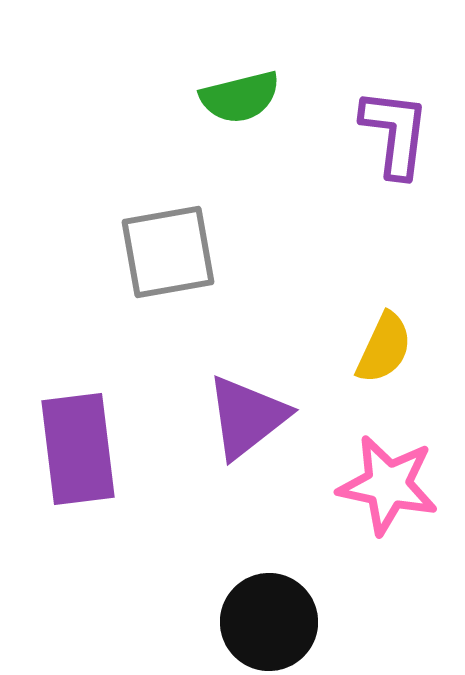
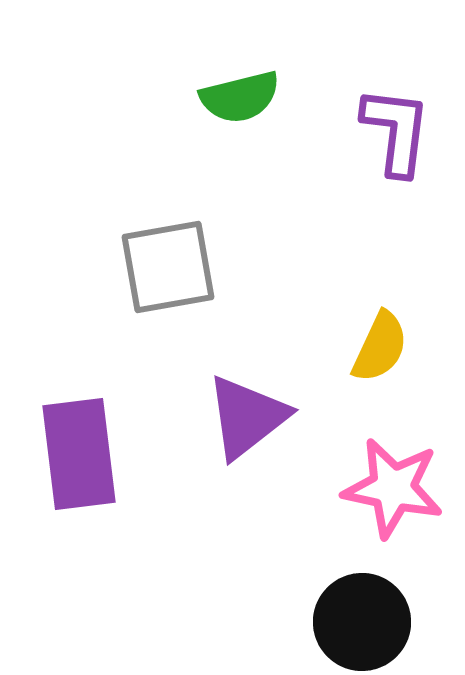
purple L-shape: moved 1 px right, 2 px up
gray square: moved 15 px down
yellow semicircle: moved 4 px left, 1 px up
purple rectangle: moved 1 px right, 5 px down
pink star: moved 5 px right, 3 px down
black circle: moved 93 px right
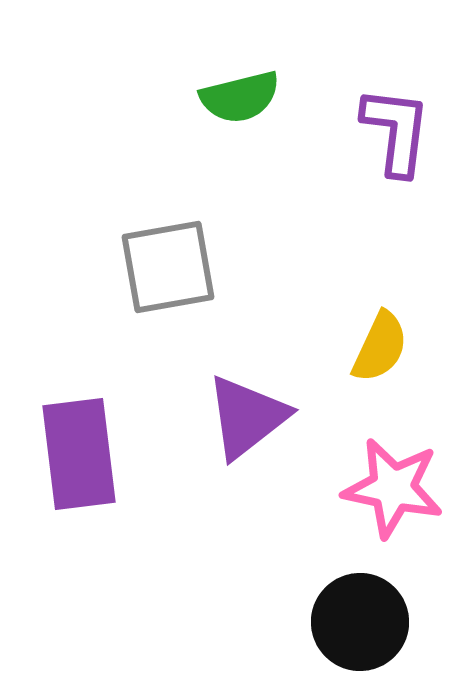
black circle: moved 2 px left
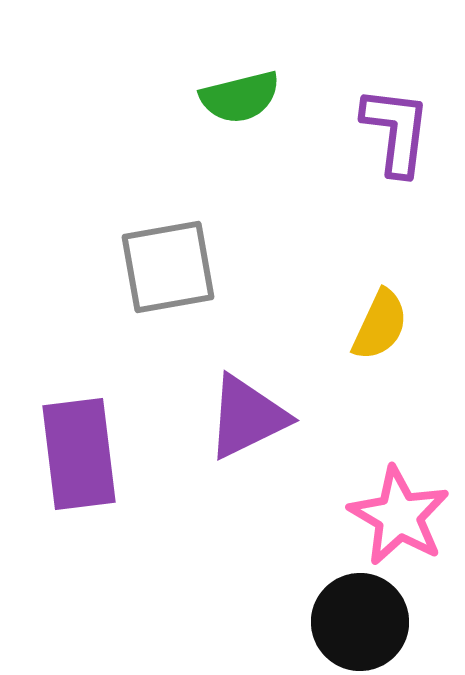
yellow semicircle: moved 22 px up
purple triangle: rotated 12 degrees clockwise
pink star: moved 6 px right, 28 px down; rotated 18 degrees clockwise
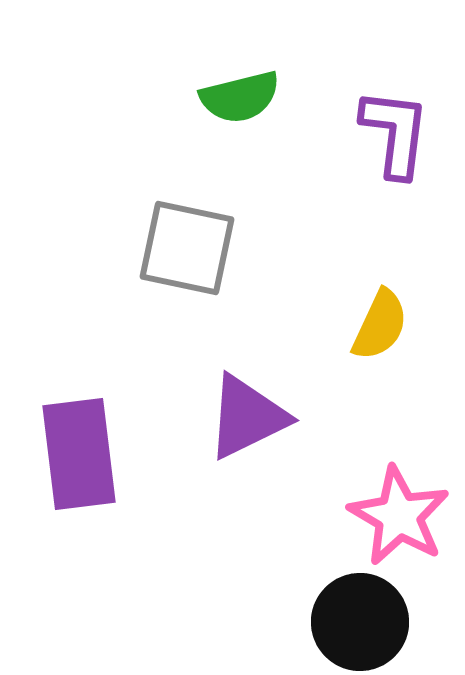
purple L-shape: moved 1 px left, 2 px down
gray square: moved 19 px right, 19 px up; rotated 22 degrees clockwise
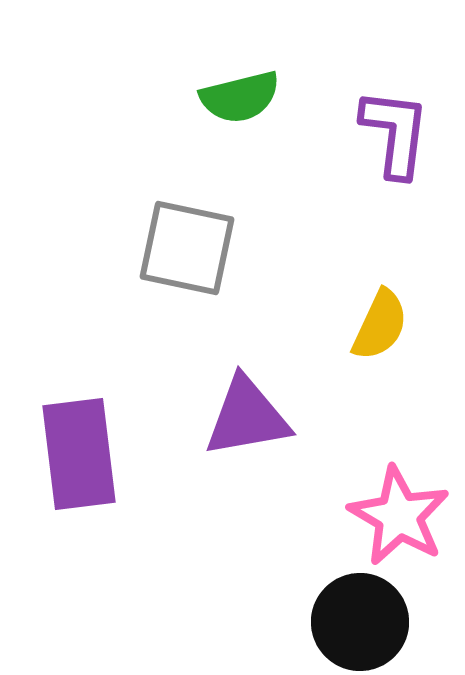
purple triangle: rotated 16 degrees clockwise
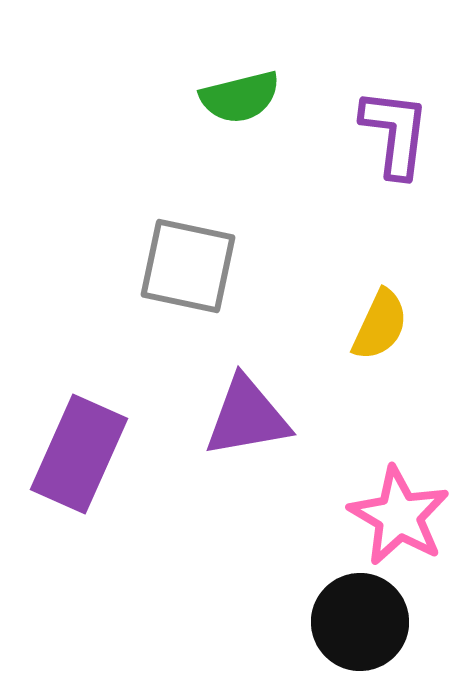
gray square: moved 1 px right, 18 px down
purple rectangle: rotated 31 degrees clockwise
